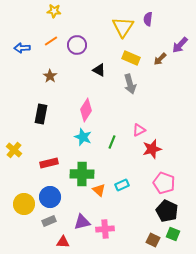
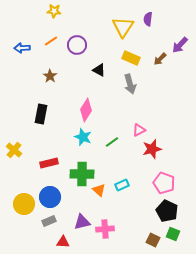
green line: rotated 32 degrees clockwise
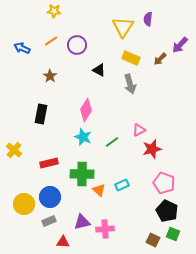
blue arrow: rotated 28 degrees clockwise
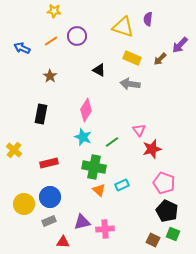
yellow triangle: rotated 45 degrees counterclockwise
purple circle: moved 9 px up
yellow rectangle: moved 1 px right
gray arrow: rotated 114 degrees clockwise
pink triangle: rotated 40 degrees counterclockwise
green cross: moved 12 px right, 7 px up; rotated 10 degrees clockwise
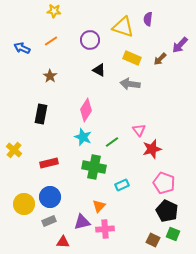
purple circle: moved 13 px right, 4 px down
orange triangle: moved 16 px down; rotated 32 degrees clockwise
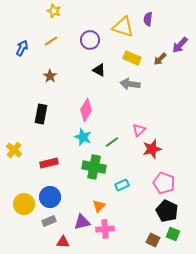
yellow star: rotated 16 degrees clockwise
blue arrow: rotated 91 degrees clockwise
pink triangle: rotated 24 degrees clockwise
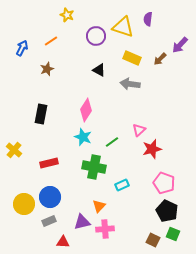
yellow star: moved 13 px right, 4 px down
purple circle: moved 6 px right, 4 px up
brown star: moved 3 px left, 7 px up; rotated 16 degrees clockwise
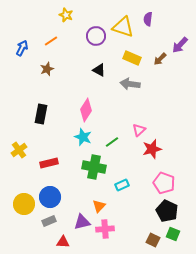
yellow star: moved 1 px left
yellow cross: moved 5 px right; rotated 14 degrees clockwise
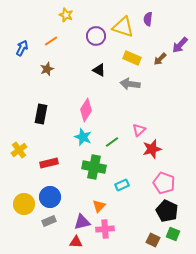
red triangle: moved 13 px right
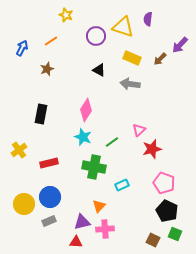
green square: moved 2 px right
